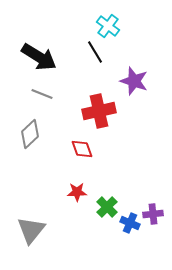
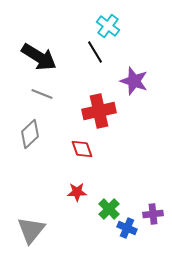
green cross: moved 2 px right, 2 px down
blue cross: moved 3 px left, 5 px down
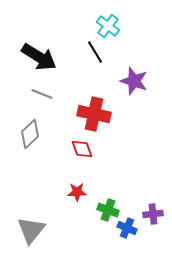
red cross: moved 5 px left, 3 px down; rotated 24 degrees clockwise
green cross: moved 1 px left, 1 px down; rotated 25 degrees counterclockwise
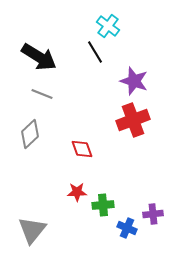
red cross: moved 39 px right, 6 px down; rotated 32 degrees counterclockwise
green cross: moved 5 px left, 5 px up; rotated 25 degrees counterclockwise
gray triangle: moved 1 px right
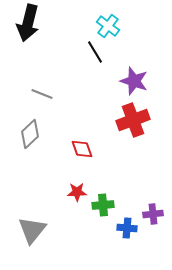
black arrow: moved 11 px left, 34 px up; rotated 72 degrees clockwise
blue cross: rotated 18 degrees counterclockwise
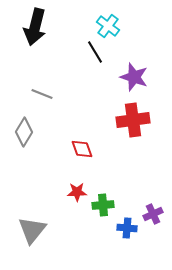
black arrow: moved 7 px right, 4 px down
purple star: moved 4 px up
red cross: rotated 12 degrees clockwise
gray diamond: moved 6 px left, 2 px up; rotated 16 degrees counterclockwise
purple cross: rotated 18 degrees counterclockwise
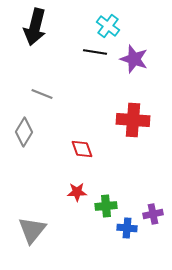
black line: rotated 50 degrees counterclockwise
purple star: moved 18 px up
red cross: rotated 12 degrees clockwise
green cross: moved 3 px right, 1 px down
purple cross: rotated 12 degrees clockwise
